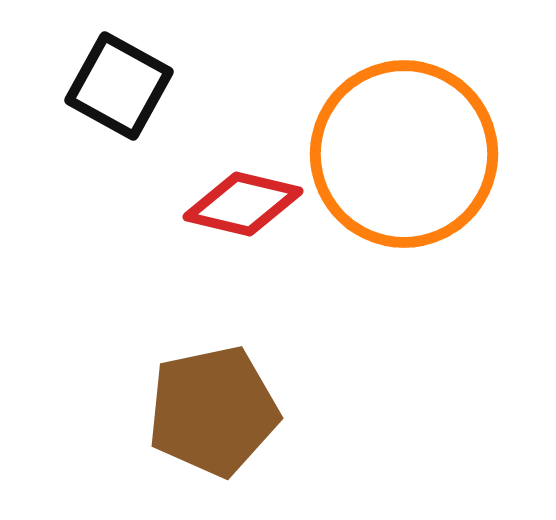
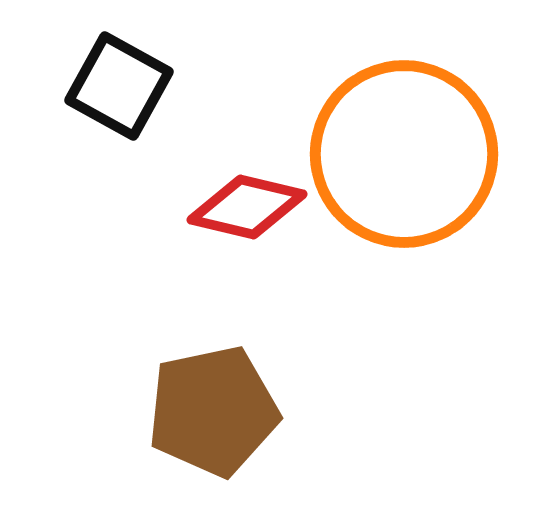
red diamond: moved 4 px right, 3 px down
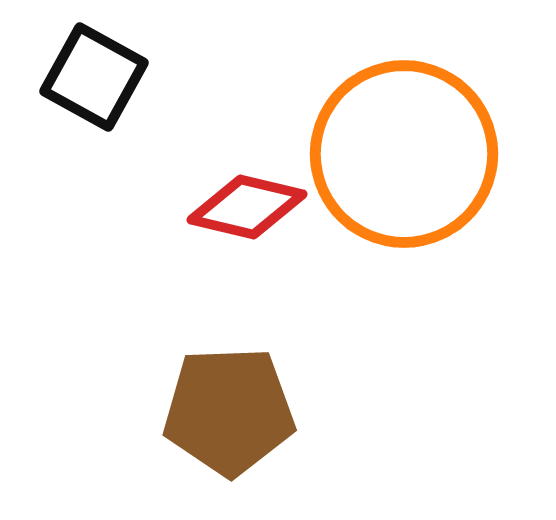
black square: moved 25 px left, 9 px up
brown pentagon: moved 16 px right; rotated 10 degrees clockwise
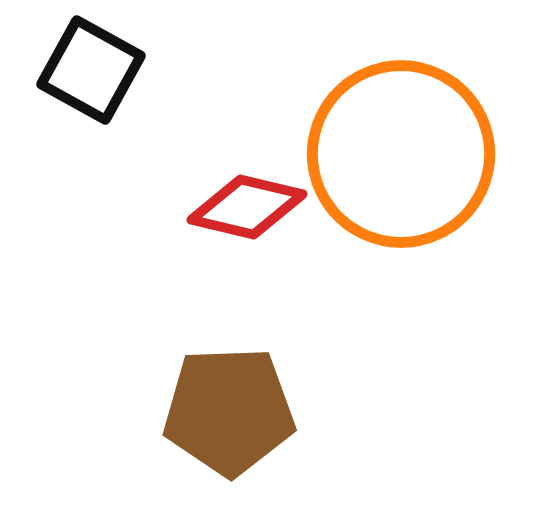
black square: moved 3 px left, 7 px up
orange circle: moved 3 px left
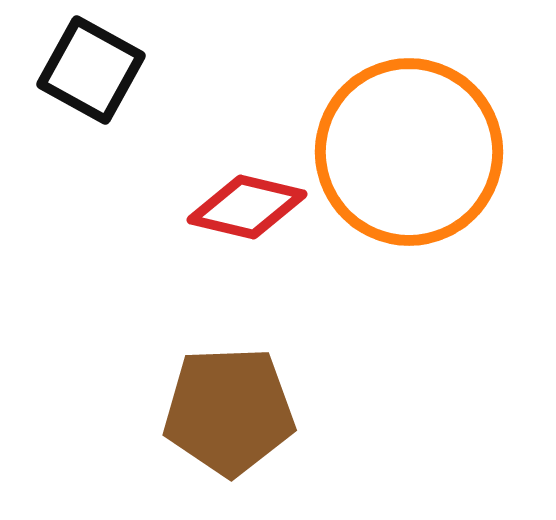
orange circle: moved 8 px right, 2 px up
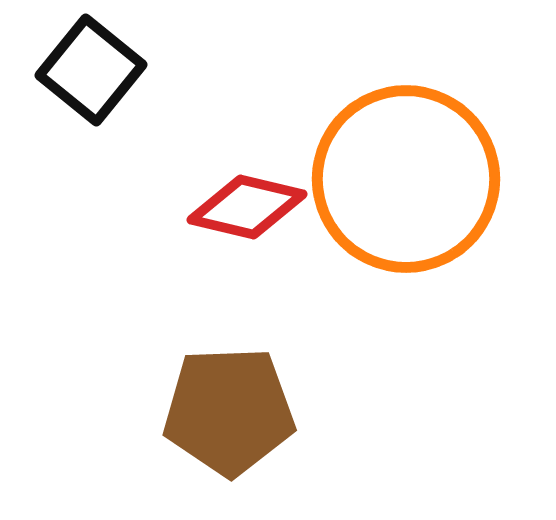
black square: rotated 10 degrees clockwise
orange circle: moved 3 px left, 27 px down
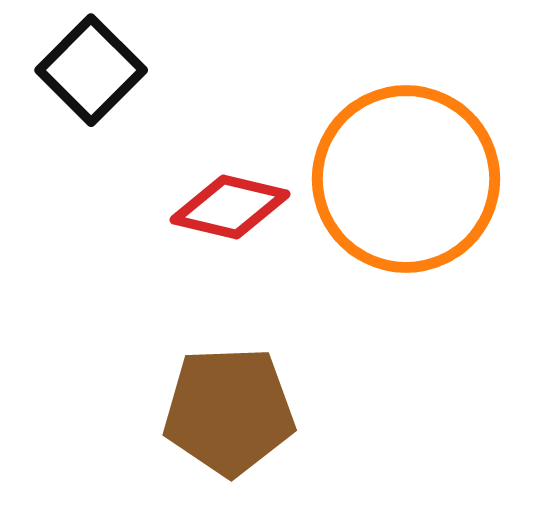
black square: rotated 6 degrees clockwise
red diamond: moved 17 px left
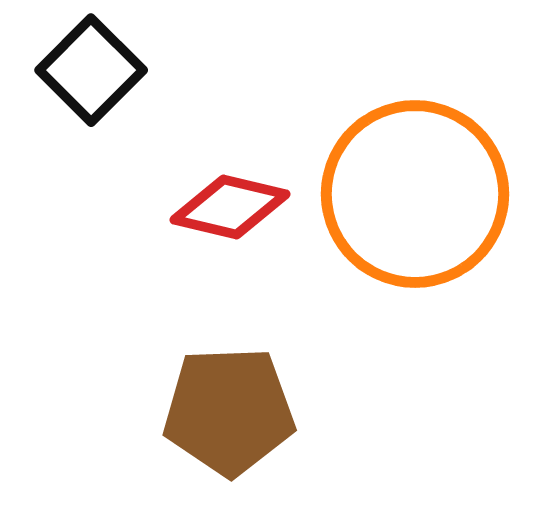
orange circle: moved 9 px right, 15 px down
